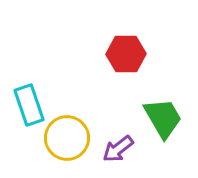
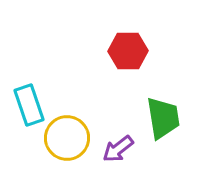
red hexagon: moved 2 px right, 3 px up
green trapezoid: rotated 21 degrees clockwise
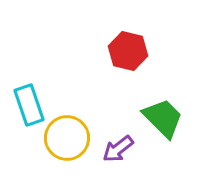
red hexagon: rotated 15 degrees clockwise
green trapezoid: rotated 36 degrees counterclockwise
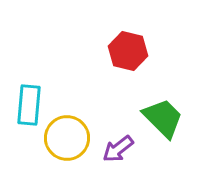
cyan rectangle: rotated 24 degrees clockwise
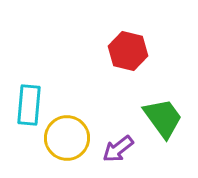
green trapezoid: rotated 9 degrees clockwise
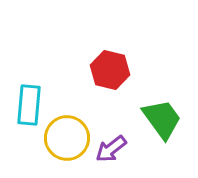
red hexagon: moved 18 px left, 19 px down
green trapezoid: moved 1 px left, 1 px down
purple arrow: moved 7 px left
